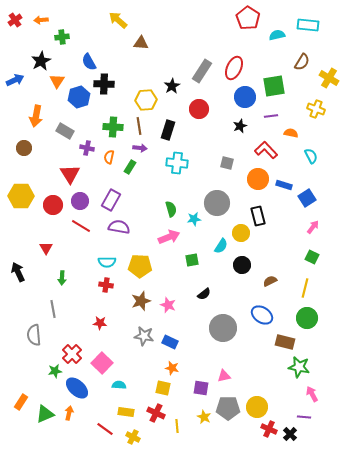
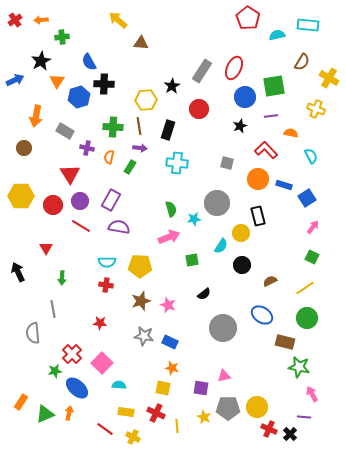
yellow line at (305, 288): rotated 42 degrees clockwise
gray semicircle at (34, 335): moved 1 px left, 2 px up
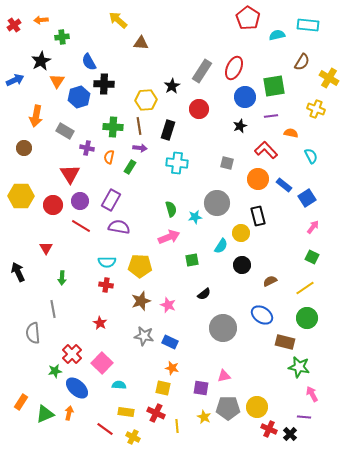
red cross at (15, 20): moved 1 px left, 5 px down
blue rectangle at (284, 185): rotated 21 degrees clockwise
cyan star at (194, 219): moved 1 px right, 2 px up
red star at (100, 323): rotated 24 degrees clockwise
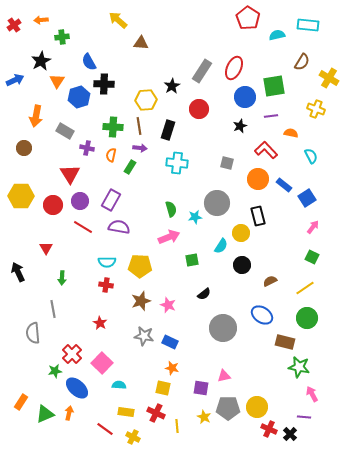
orange semicircle at (109, 157): moved 2 px right, 2 px up
red line at (81, 226): moved 2 px right, 1 px down
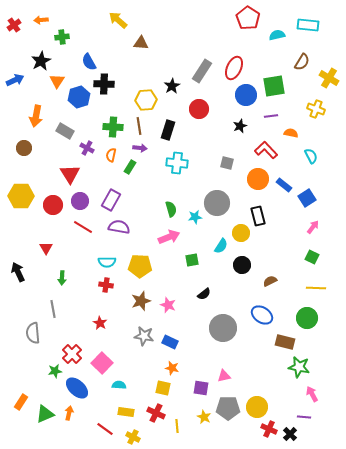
blue circle at (245, 97): moved 1 px right, 2 px up
purple cross at (87, 148): rotated 16 degrees clockwise
yellow line at (305, 288): moved 11 px right; rotated 36 degrees clockwise
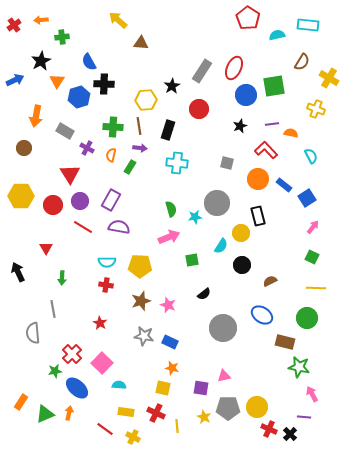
purple line at (271, 116): moved 1 px right, 8 px down
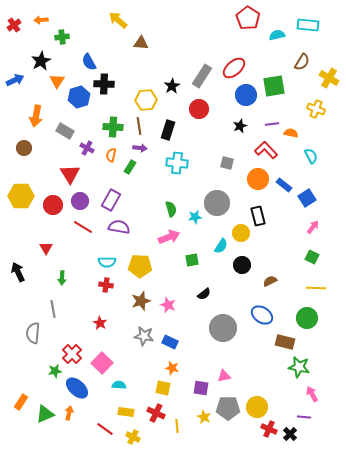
red ellipse at (234, 68): rotated 25 degrees clockwise
gray rectangle at (202, 71): moved 5 px down
gray semicircle at (33, 333): rotated 10 degrees clockwise
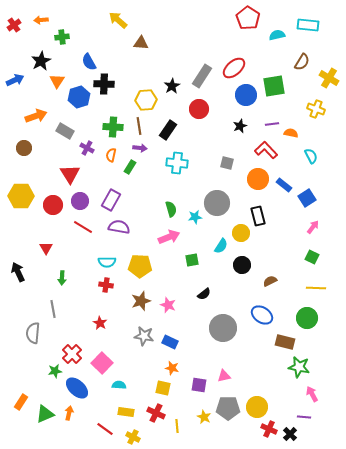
orange arrow at (36, 116): rotated 120 degrees counterclockwise
black rectangle at (168, 130): rotated 18 degrees clockwise
purple square at (201, 388): moved 2 px left, 3 px up
